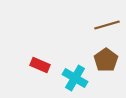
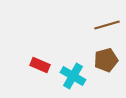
brown pentagon: rotated 20 degrees clockwise
cyan cross: moved 2 px left, 2 px up
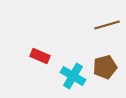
brown pentagon: moved 1 px left, 7 px down
red rectangle: moved 9 px up
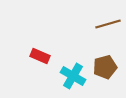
brown line: moved 1 px right, 1 px up
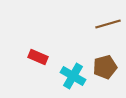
red rectangle: moved 2 px left, 1 px down
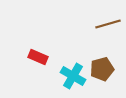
brown pentagon: moved 3 px left, 2 px down
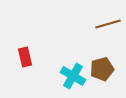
red rectangle: moved 13 px left; rotated 54 degrees clockwise
